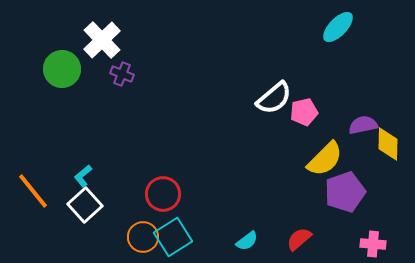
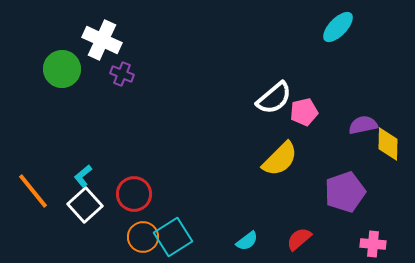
white cross: rotated 21 degrees counterclockwise
yellow semicircle: moved 45 px left
red circle: moved 29 px left
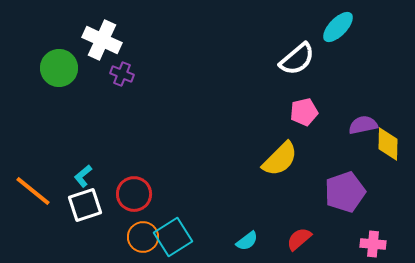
green circle: moved 3 px left, 1 px up
white semicircle: moved 23 px right, 39 px up
orange line: rotated 12 degrees counterclockwise
white square: rotated 24 degrees clockwise
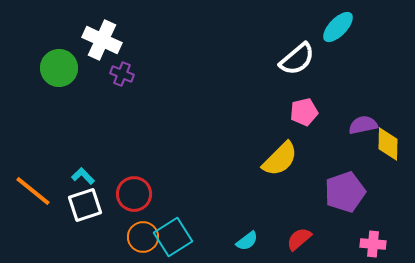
cyan L-shape: rotated 85 degrees clockwise
